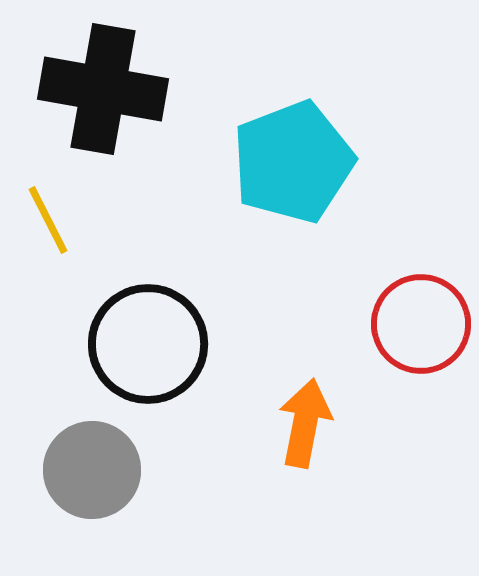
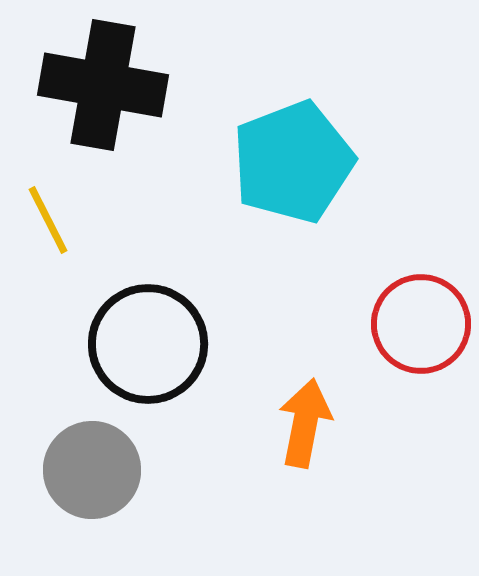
black cross: moved 4 px up
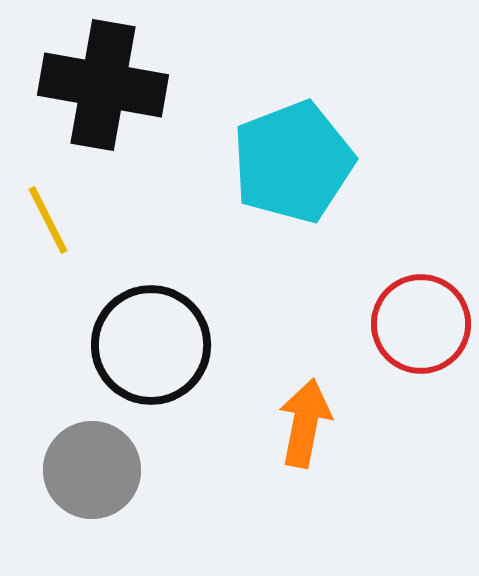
black circle: moved 3 px right, 1 px down
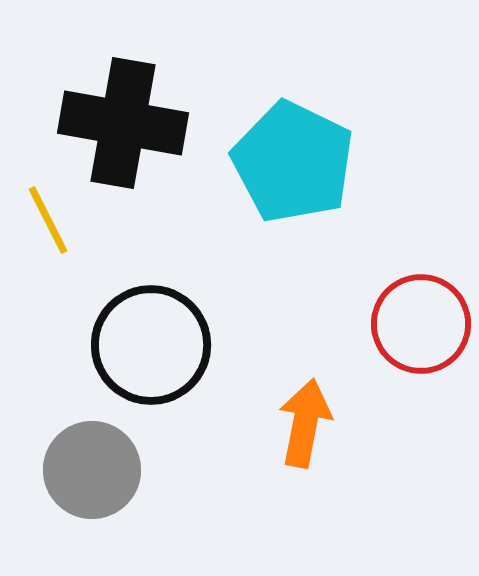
black cross: moved 20 px right, 38 px down
cyan pentagon: rotated 25 degrees counterclockwise
